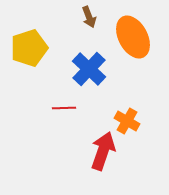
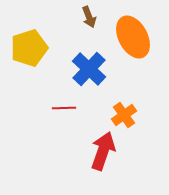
orange cross: moved 3 px left, 6 px up; rotated 25 degrees clockwise
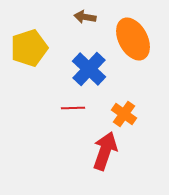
brown arrow: moved 4 px left; rotated 120 degrees clockwise
orange ellipse: moved 2 px down
red line: moved 9 px right
orange cross: moved 1 px up; rotated 20 degrees counterclockwise
red arrow: moved 2 px right
